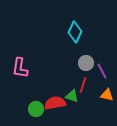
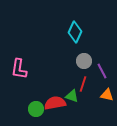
gray circle: moved 2 px left, 2 px up
pink L-shape: moved 1 px left, 1 px down
red line: moved 1 px up
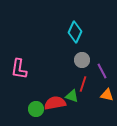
gray circle: moved 2 px left, 1 px up
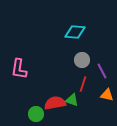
cyan diamond: rotated 70 degrees clockwise
green triangle: moved 4 px down
green circle: moved 5 px down
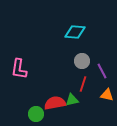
gray circle: moved 1 px down
green triangle: rotated 32 degrees counterclockwise
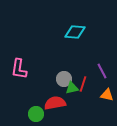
gray circle: moved 18 px left, 18 px down
green triangle: moved 12 px up
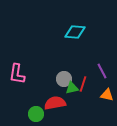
pink L-shape: moved 2 px left, 5 px down
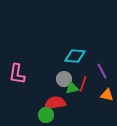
cyan diamond: moved 24 px down
green circle: moved 10 px right, 1 px down
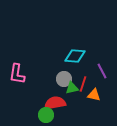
orange triangle: moved 13 px left
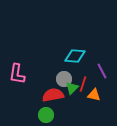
green triangle: rotated 32 degrees counterclockwise
red semicircle: moved 2 px left, 8 px up
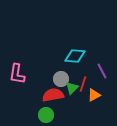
gray circle: moved 3 px left
orange triangle: rotated 40 degrees counterclockwise
